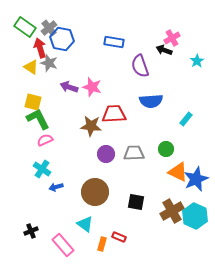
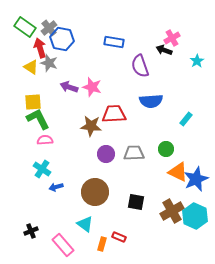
yellow square: rotated 18 degrees counterclockwise
pink semicircle: rotated 21 degrees clockwise
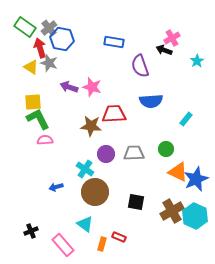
cyan cross: moved 43 px right
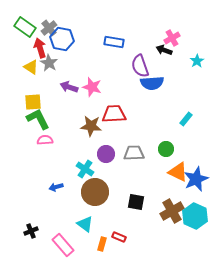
gray star: rotated 12 degrees clockwise
blue semicircle: moved 1 px right, 18 px up
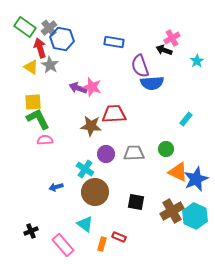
gray star: moved 1 px right, 2 px down
purple arrow: moved 9 px right, 1 px down
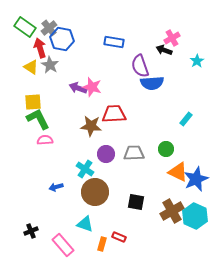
cyan triangle: rotated 18 degrees counterclockwise
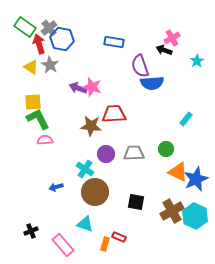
red arrow: moved 1 px left, 4 px up
orange rectangle: moved 3 px right
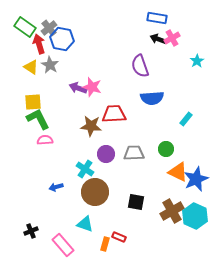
blue rectangle: moved 43 px right, 24 px up
black arrow: moved 6 px left, 11 px up
blue semicircle: moved 15 px down
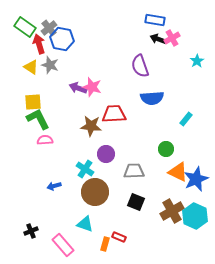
blue rectangle: moved 2 px left, 2 px down
gray star: rotated 12 degrees counterclockwise
gray trapezoid: moved 18 px down
blue arrow: moved 2 px left, 1 px up
black square: rotated 12 degrees clockwise
